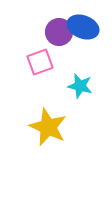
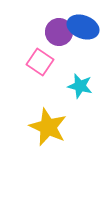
pink square: rotated 36 degrees counterclockwise
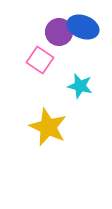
pink square: moved 2 px up
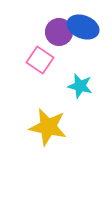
yellow star: rotated 12 degrees counterclockwise
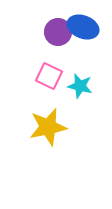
purple circle: moved 1 px left
pink square: moved 9 px right, 16 px down; rotated 8 degrees counterclockwise
yellow star: rotated 24 degrees counterclockwise
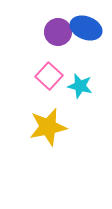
blue ellipse: moved 3 px right, 1 px down
pink square: rotated 16 degrees clockwise
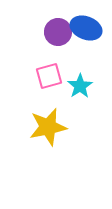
pink square: rotated 32 degrees clockwise
cyan star: rotated 25 degrees clockwise
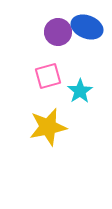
blue ellipse: moved 1 px right, 1 px up
pink square: moved 1 px left
cyan star: moved 5 px down
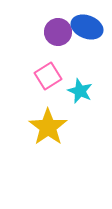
pink square: rotated 16 degrees counterclockwise
cyan star: rotated 15 degrees counterclockwise
yellow star: rotated 24 degrees counterclockwise
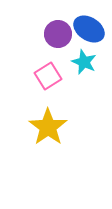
blue ellipse: moved 2 px right, 2 px down; rotated 12 degrees clockwise
purple circle: moved 2 px down
cyan star: moved 4 px right, 29 px up
